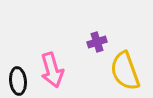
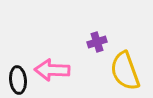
pink arrow: rotated 108 degrees clockwise
black ellipse: moved 1 px up
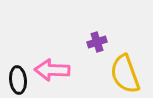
yellow semicircle: moved 3 px down
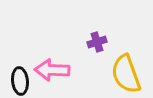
yellow semicircle: moved 1 px right
black ellipse: moved 2 px right, 1 px down
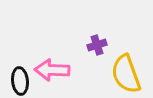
purple cross: moved 3 px down
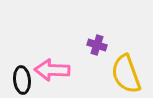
purple cross: rotated 36 degrees clockwise
black ellipse: moved 2 px right, 1 px up
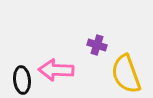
pink arrow: moved 4 px right
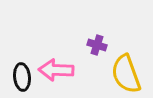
black ellipse: moved 3 px up
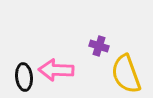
purple cross: moved 2 px right, 1 px down
black ellipse: moved 2 px right
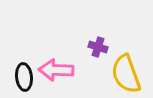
purple cross: moved 1 px left, 1 px down
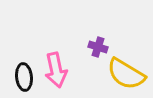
pink arrow: rotated 104 degrees counterclockwise
yellow semicircle: rotated 39 degrees counterclockwise
